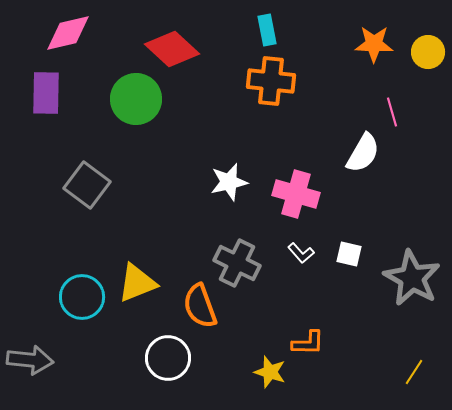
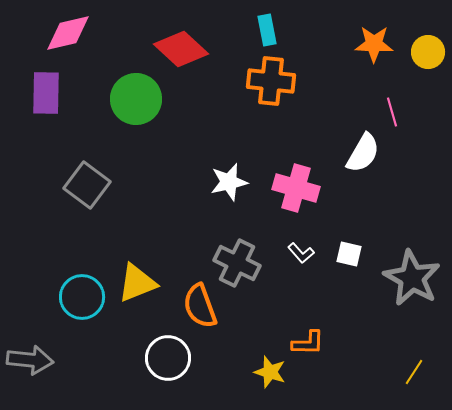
red diamond: moved 9 px right
pink cross: moved 6 px up
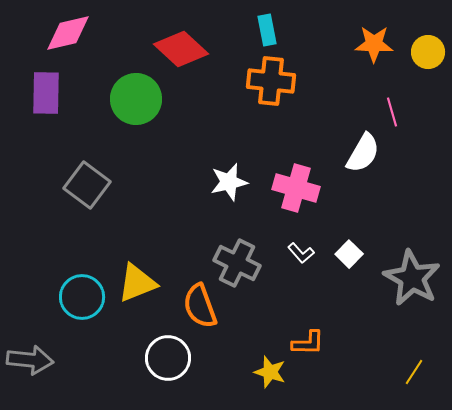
white square: rotated 32 degrees clockwise
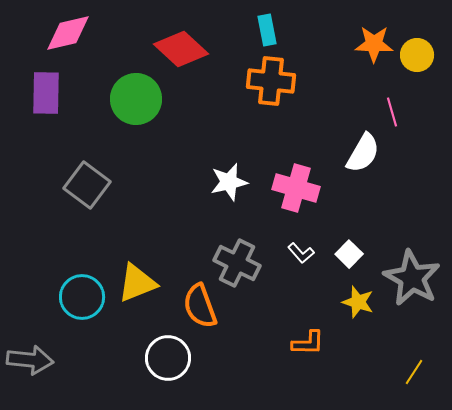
yellow circle: moved 11 px left, 3 px down
yellow star: moved 88 px right, 70 px up
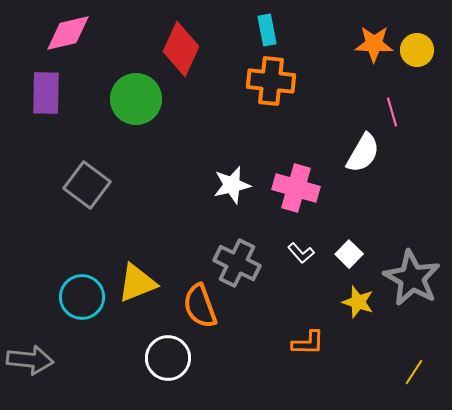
red diamond: rotated 72 degrees clockwise
yellow circle: moved 5 px up
white star: moved 3 px right, 3 px down
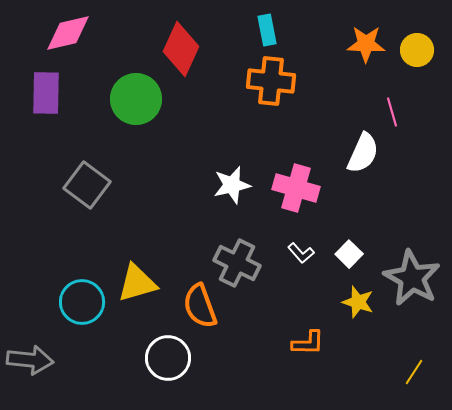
orange star: moved 8 px left
white semicircle: rotated 6 degrees counterclockwise
yellow triangle: rotated 6 degrees clockwise
cyan circle: moved 5 px down
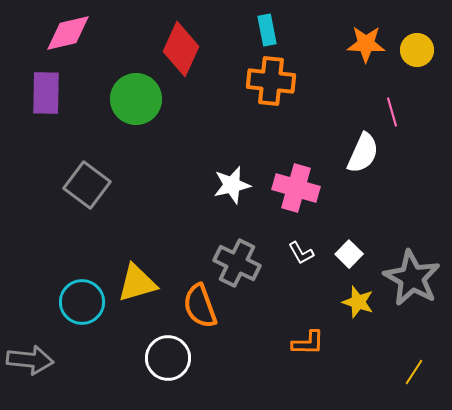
white L-shape: rotated 12 degrees clockwise
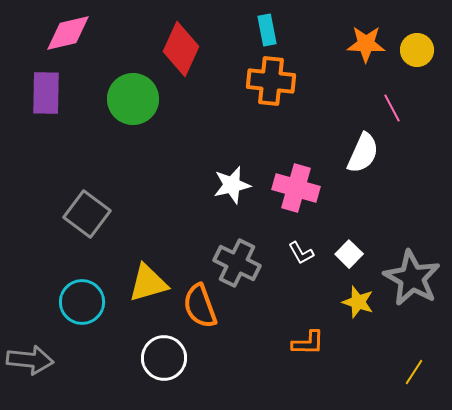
green circle: moved 3 px left
pink line: moved 4 px up; rotated 12 degrees counterclockwise
gray square: moved 29 px down
yellow triangle: moved 11 px right
white circle: moved 4 px left
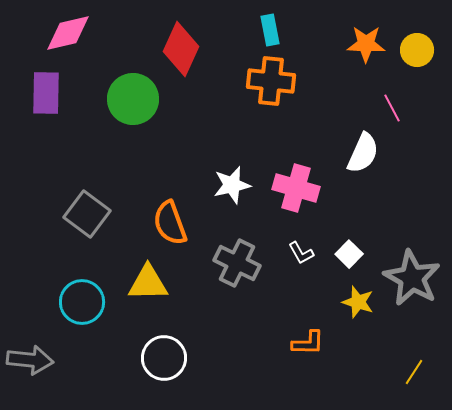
cyan rectangle: moved 3 px right
yellow triangle: rotated 15 degrees clockwise
orange semicircle: moved 30 px left, 83 px up
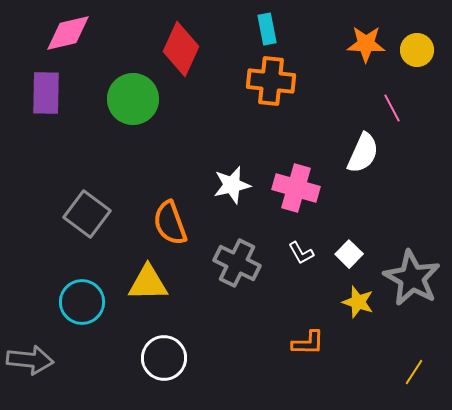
cyan rectangle: moved 3 px left, 1 px up
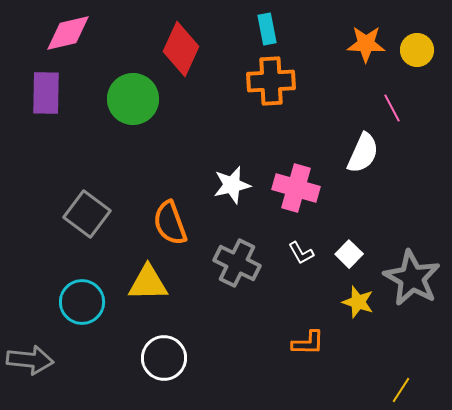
orange cross: rotated 9 degrees counterclockwise
yellow line: moved 13 px left, 18 px down
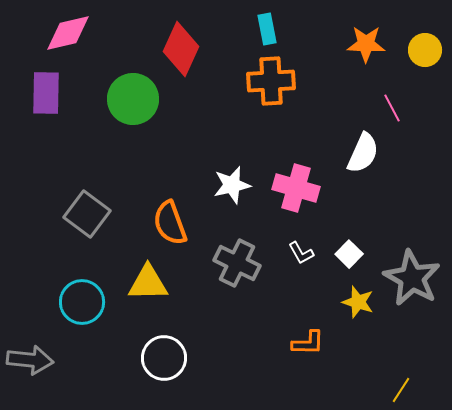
yellow circle: moved 8 px right
